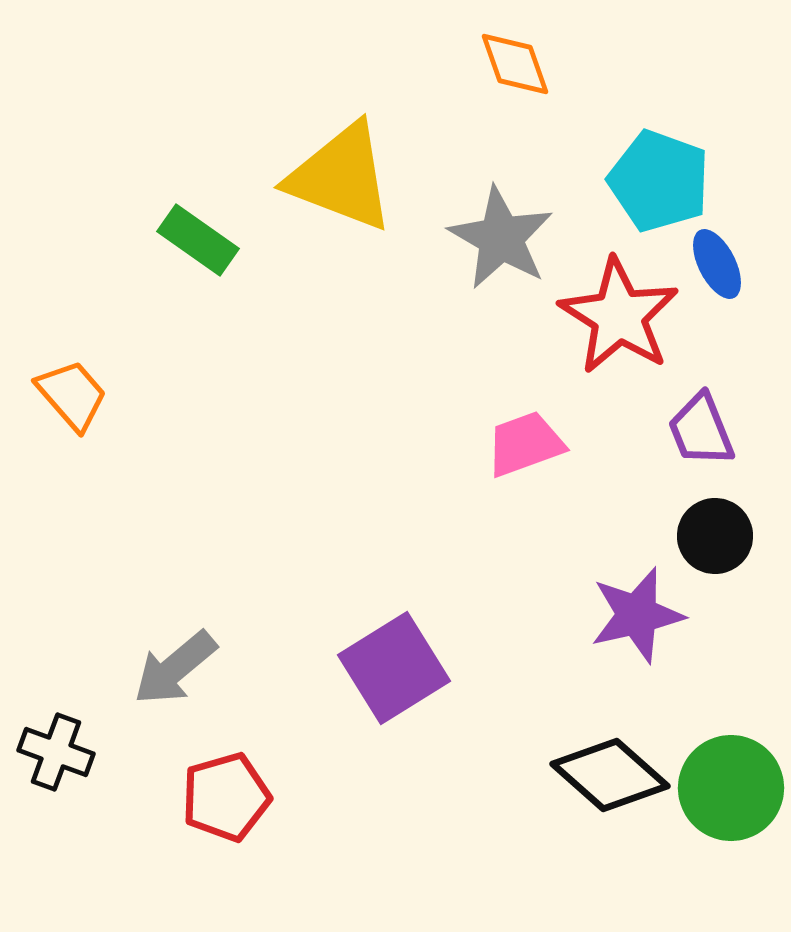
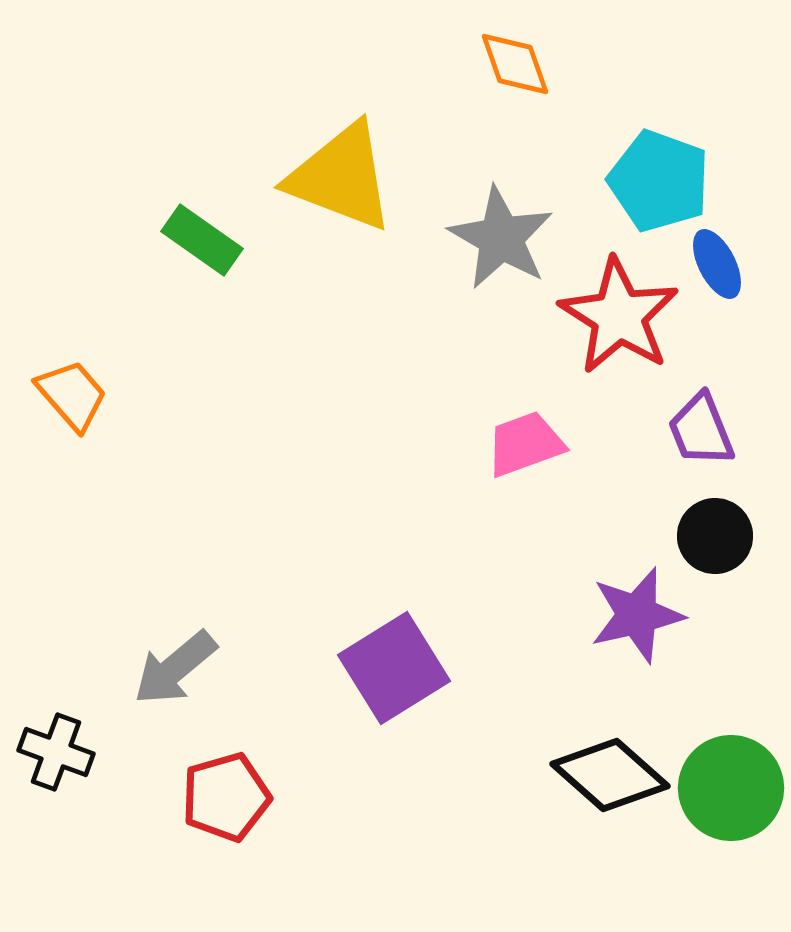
green rectangle: moved 4 px right
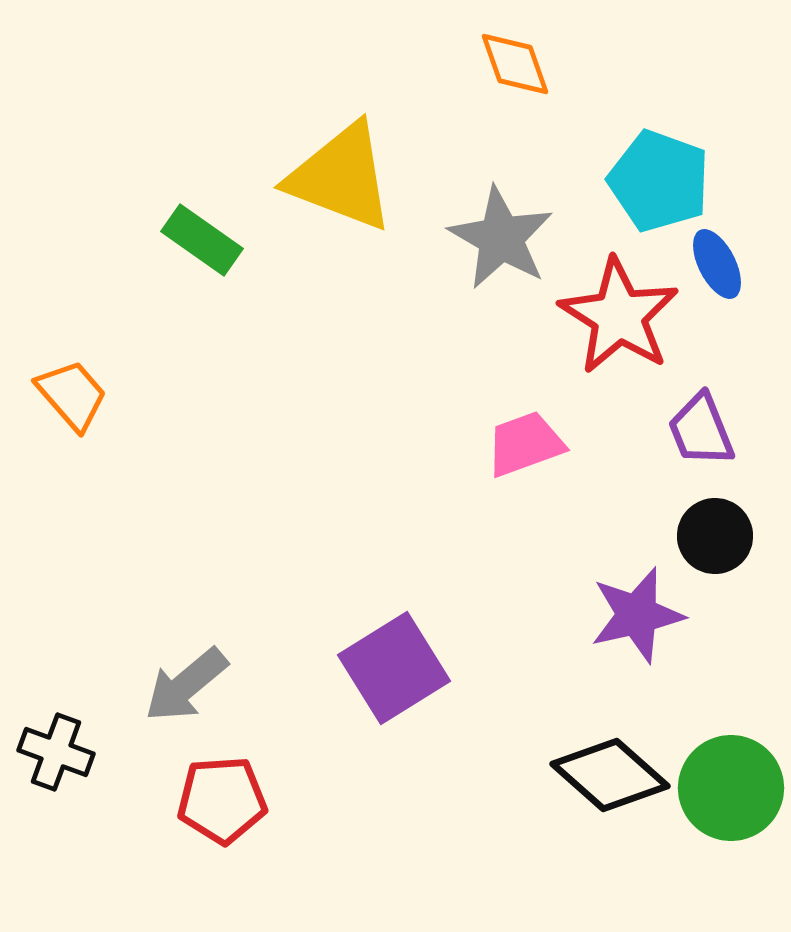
gray arrow: moved 11 px right, 17 px down
red pentagon: moved 4 px left, 3 px down; rotated 12 degrees clockwise
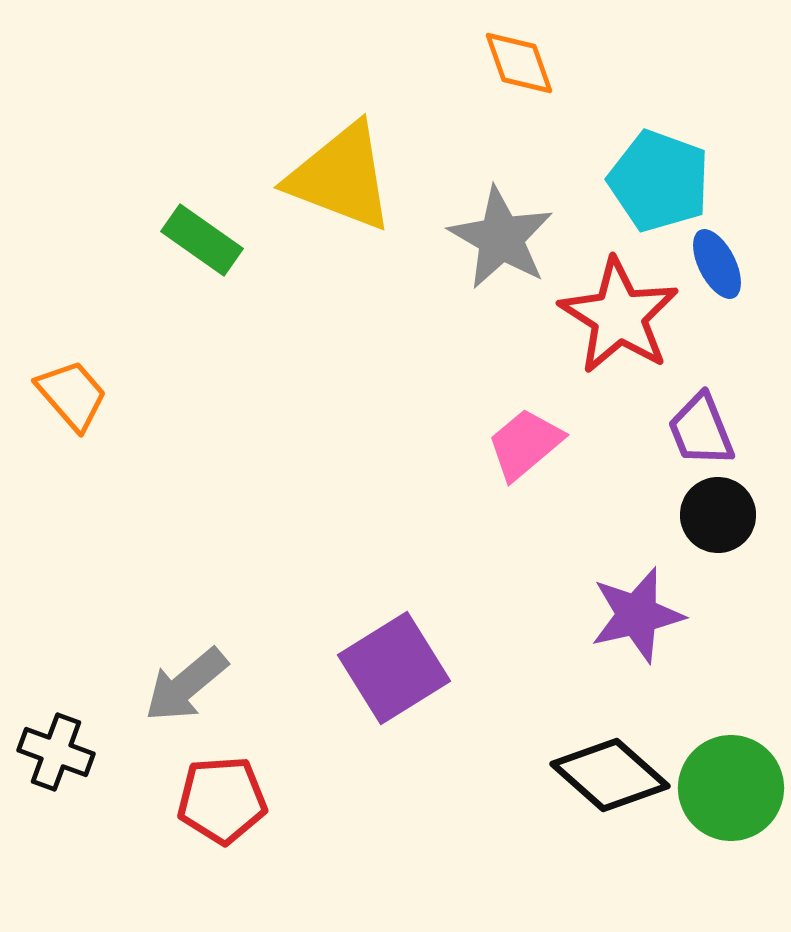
orange diamond: moved 4 px right, 1 px up
pink trapezoid: rotated 20 degrees counterclockwise
black circle: moved 3 px right, 21 px up
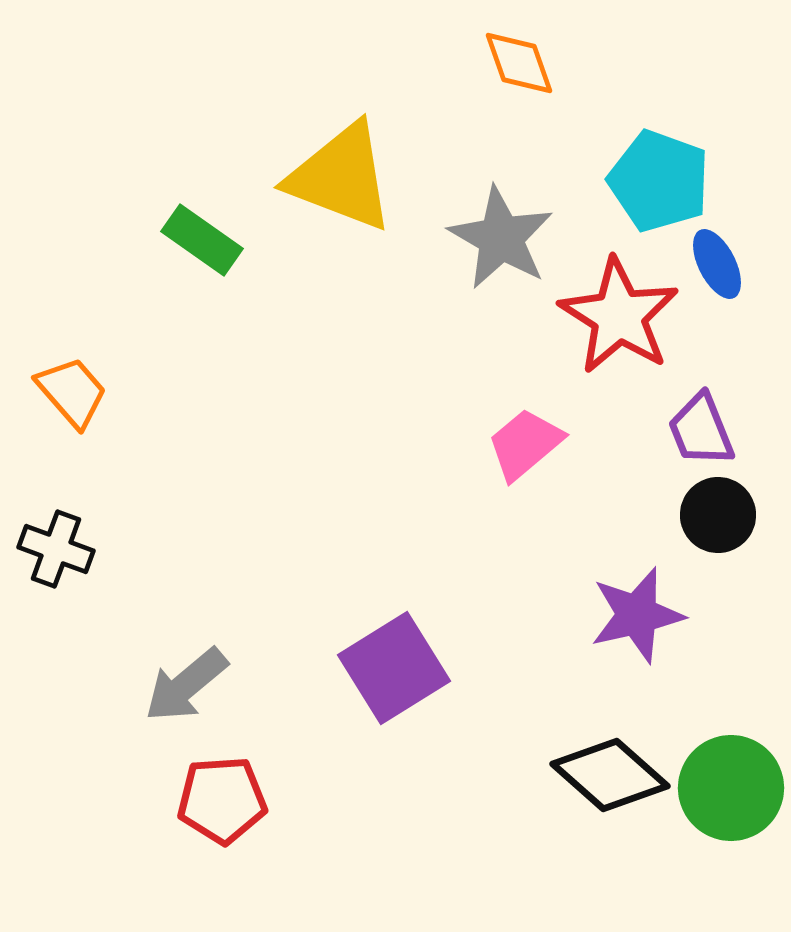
orange trapezoid: moved 3 px up
black cross: moved 203 px up
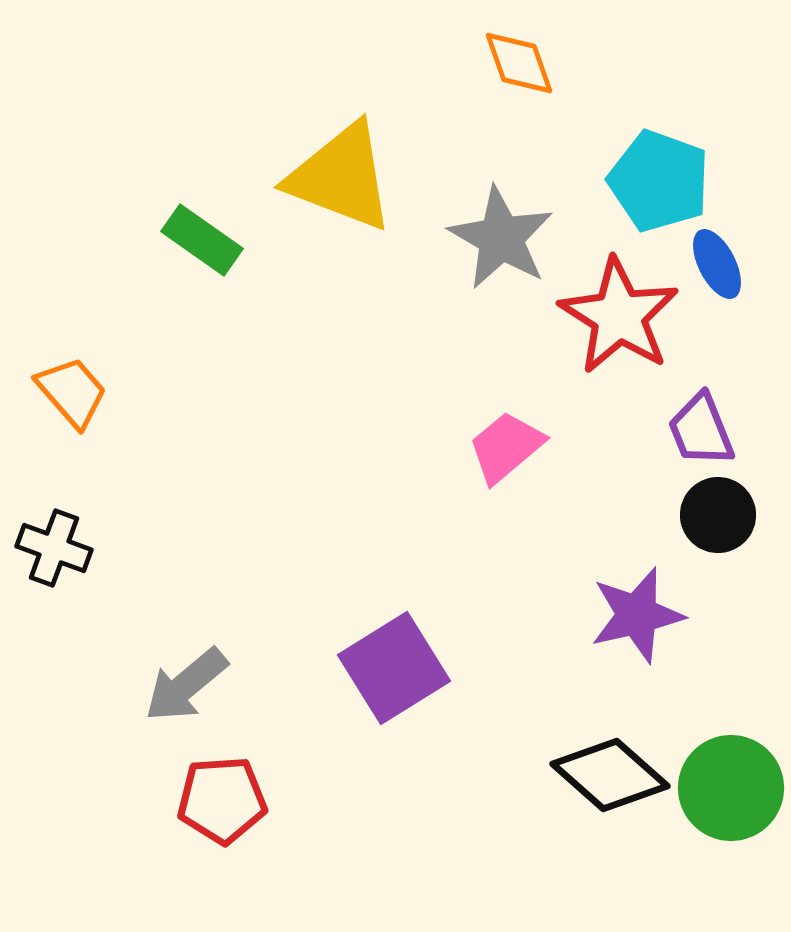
pink trapezoid: moved 19 px left, 3 px down
black cross: moved 2 px left, 1 px up
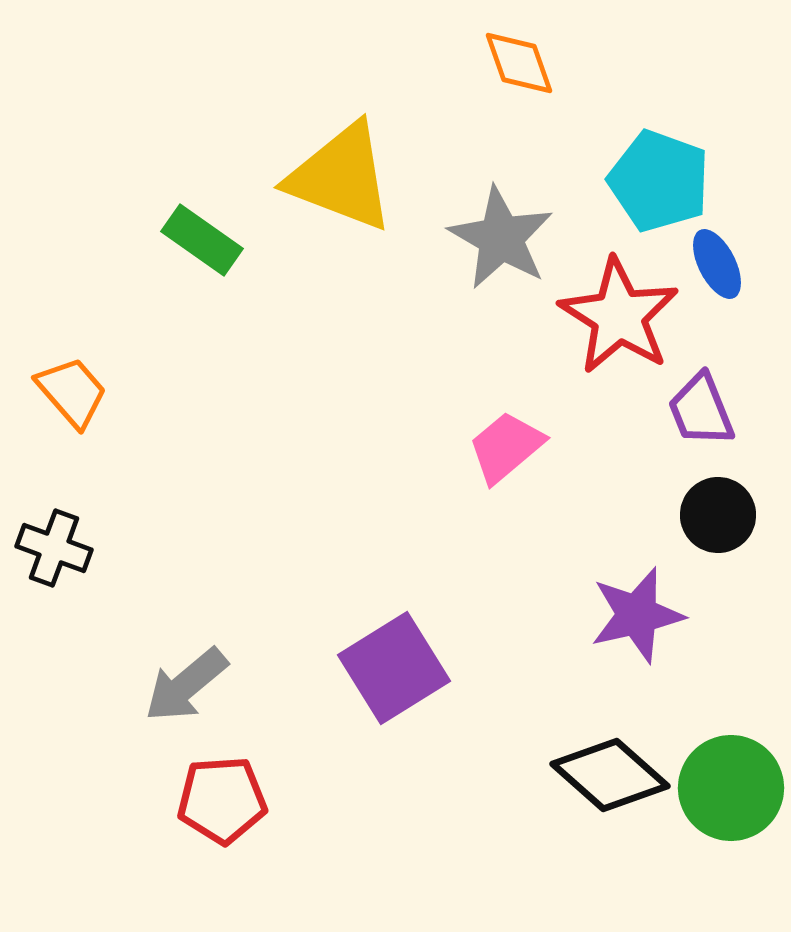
purple trapezoid: moved 20 px up
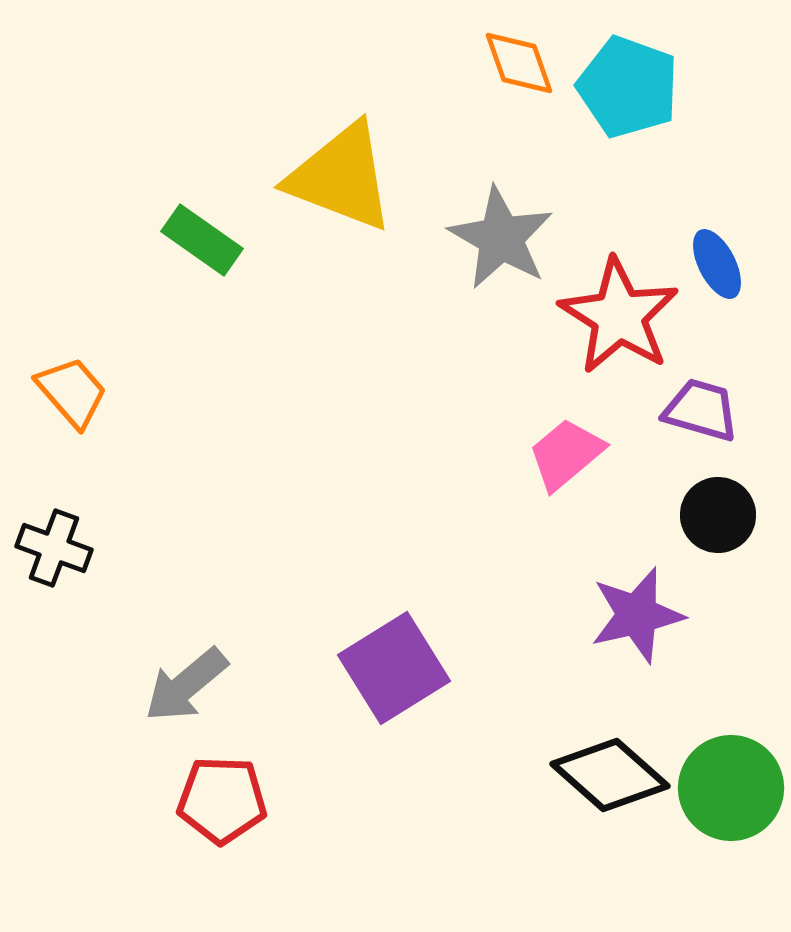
cyan pentagon: moved 31 px left, 94 px up
purple trapezoid: rotated 128 degrees clockwise
pink trapezoid: moved 60 px right, 7 px down
red pentagon: rotated 6 degrees clockwise
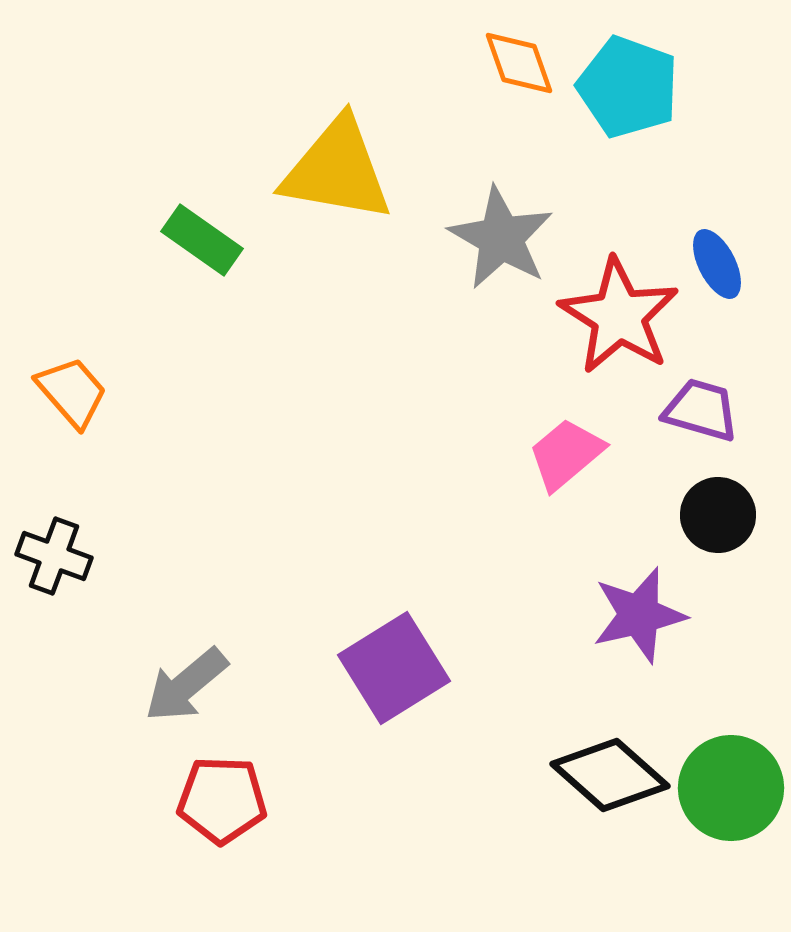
yellow triangle: moved 4 px left, 7 px up; rotated 11 degrees counterclockwise
black cross: moved 8 px down
purple star: moved 2 px right
